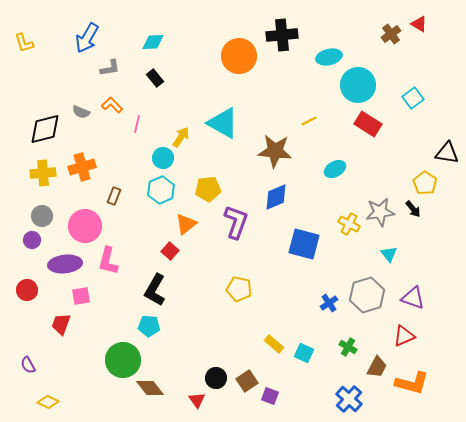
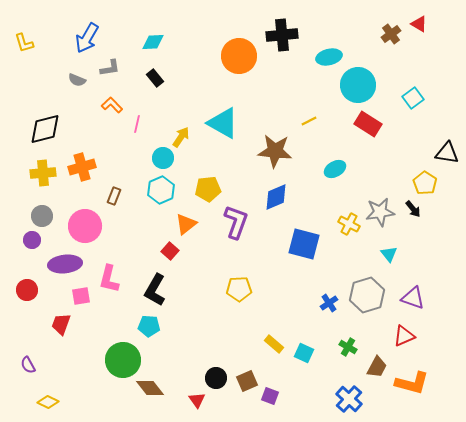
gray semicircle at (81, 112): moved 4 px left, 32 px up
pink L-shape at (108, 261): moved 1 px right, 18 px down
yellow pentagon at (239, 289): rotated 15 degrees counterclockwise
brown square at (247, 381): rotated 10 degrees clockwise
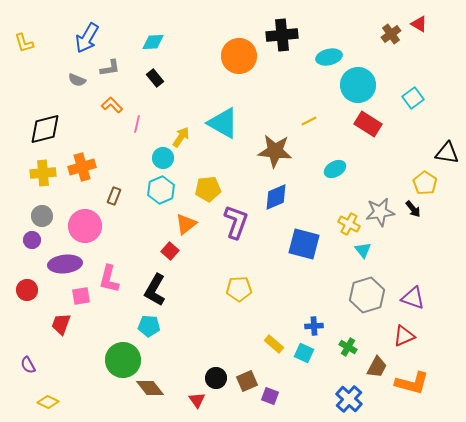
cyan triangle at (389, 254): moved 26 px left, 4 px up
blue cross at (329, 303): moved 15 px left, 23 px down; rotated 30 degrees clockwise
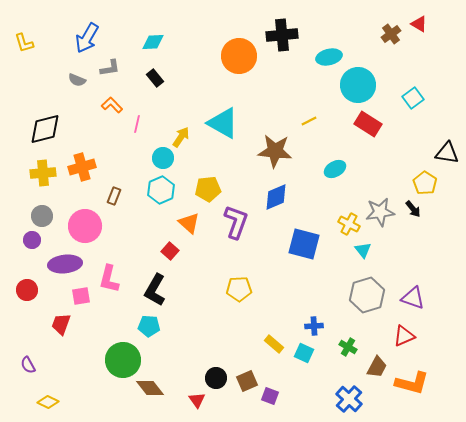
orange triangle at (186, 224): moved 3 px right, 1 px up; rotated 40 degrees counterclockwise
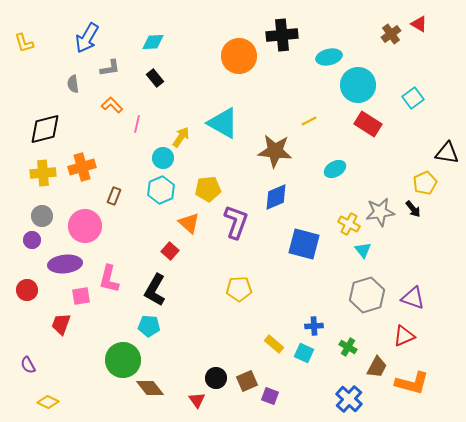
gray semicircle at (77, 80): moved 4 px left, 4 px down; rotated 60 degrees clockwise
yellow pentagon at (425, 183): rotated 15 degrees clockwise
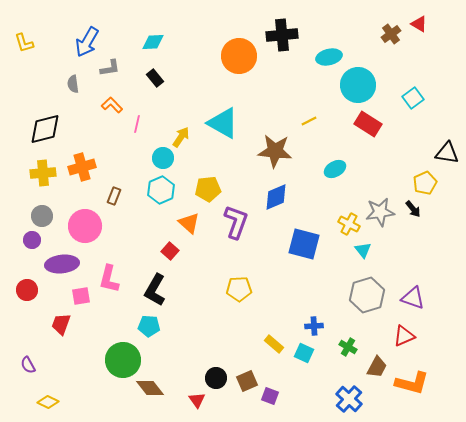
blue arrow at (87, 38): moved 4 px down
purple ellipse at (65, 264): moved 3 px left
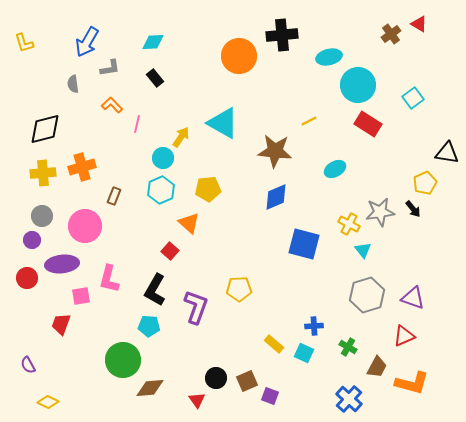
purple L-shape at (236, 222): moved 40 px left, 85 px down
red circle at (27, 290): moved 12 px up
brown diamond at (150, 388): rotated 56 degrees counterclockwise
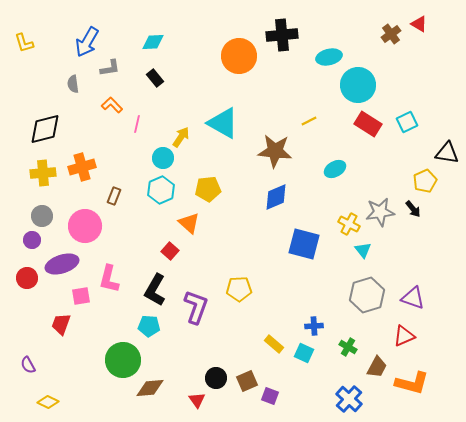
cyan square at (413, 98): moved 6 px left, 24 px down; rotated 10 degrees clockwise
yellow pentagon at (425, 183): moved 2 px up
purple ellipse at (62, 264): rotated 12 degrees counterclockwise
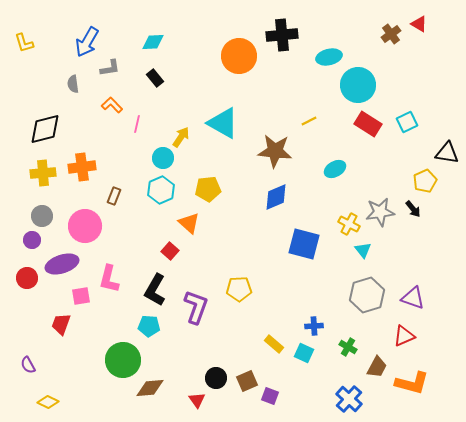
orange cross at (82, 167): rotated 8 degrees clockwise
